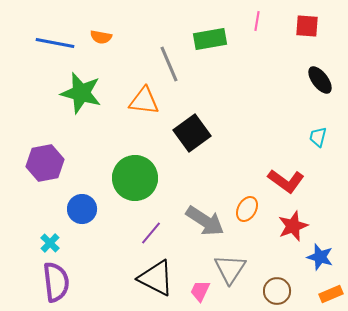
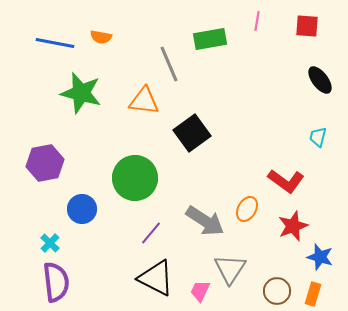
orange rectangle: moved 18 px left; rotated 50 degrees counterclockwise
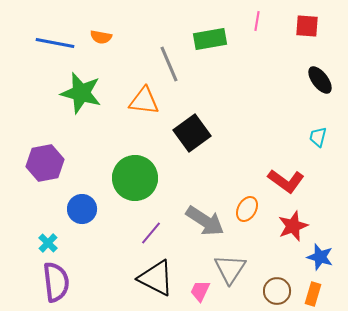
cyan cross: moved 2 px left
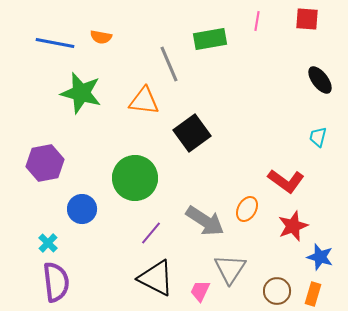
red square: moved 7 px up
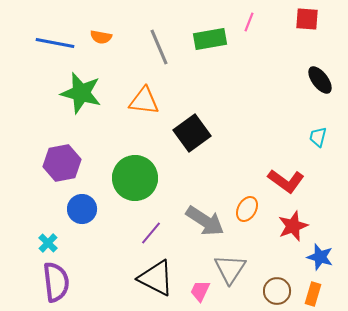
pink line: moved 8 px left, 1 px down; rotated 12 degrees clockwise
gray line: moved 10 px left, 17 px up
purple hexagon: moved 17 px right
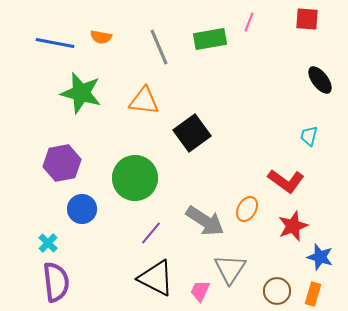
cyan trapezoid: moved 9 px left, 1 px up
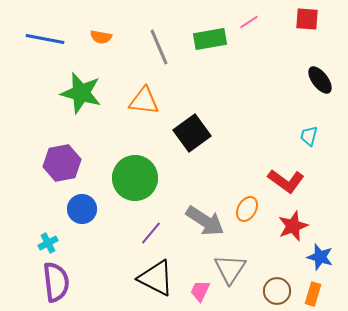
pink line: rotated 36 degrees clockwise
blue line: moved 10 px left, 4 px up
cyan cross: rotated 18 degrees clockwise
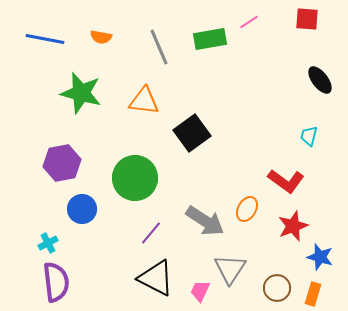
brown circle: moved 3 px up
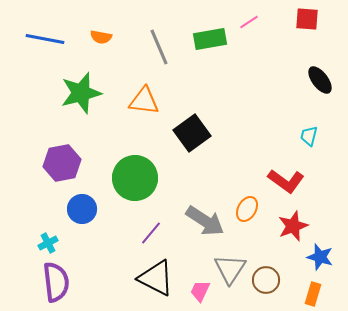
green star: rotated 30 degrees counterclockwise
brown circle: moved 11 px left, 8 px up
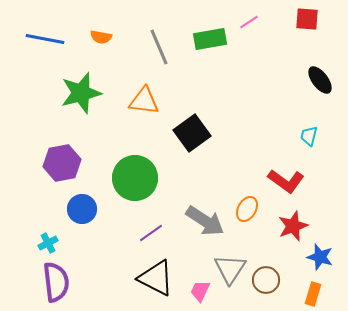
purple line: rotated 15 degrees clockwise
